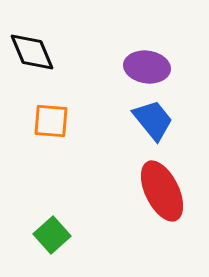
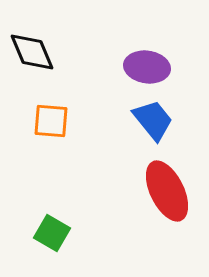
red ellipse: moved 5 px right
green square: moved 2 px up; rotated 18 degrees counterclockwise
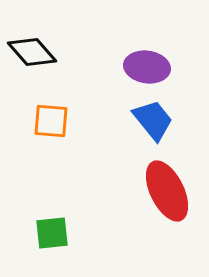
black diamond: rotated 18 degrees counterclockwise
green square: rotated 36 degrees counterclockwise
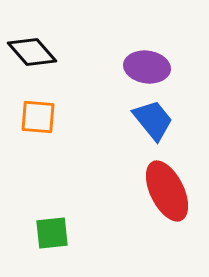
orange square: moved 13 px left, 4 px up
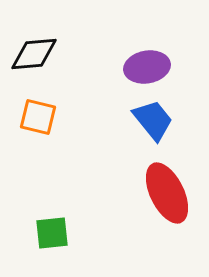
black diamond: moved 2 px right, 2 px down; rotated 54 degrees counterclockwise
purple ellipse: rotated 18 degrees counterclockwise
orange square: rotated 9 degrees clockwise
red ellipse: moved 2 px down
